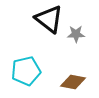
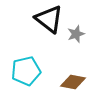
gray star: rotated 18 degrees counterclockwise
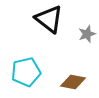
gray star: moved 11 px right
cyan pentagon: moved 1 px down
